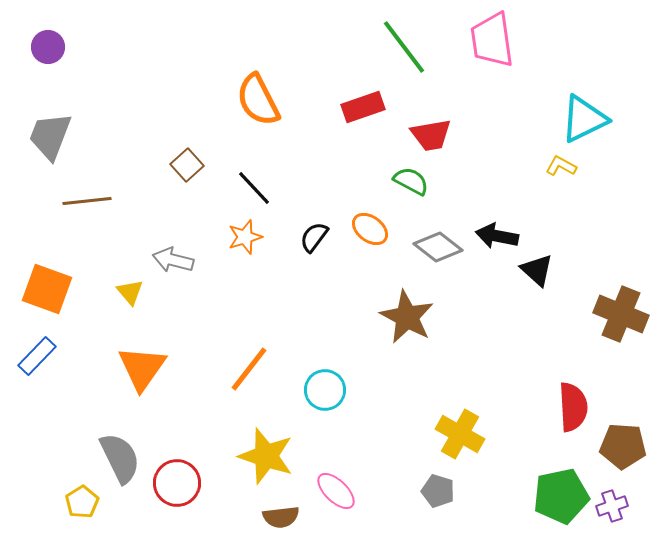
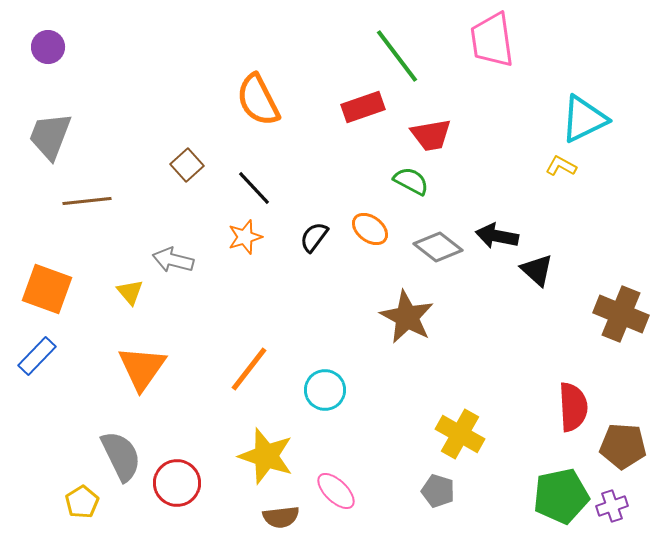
green line: moved 7 px left, 9 px down
gray semicircle: moved 1 px right, 2 px up
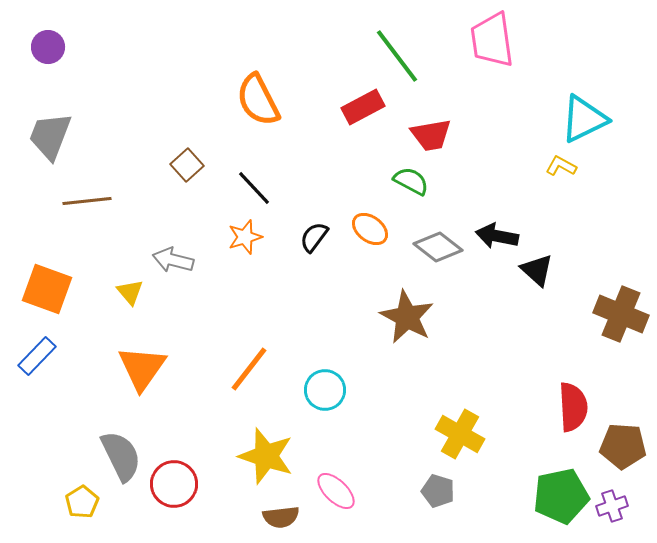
red rectangle: rotated 9 degrees counterclockwise
red circle: moved 3 px left, 1 px down
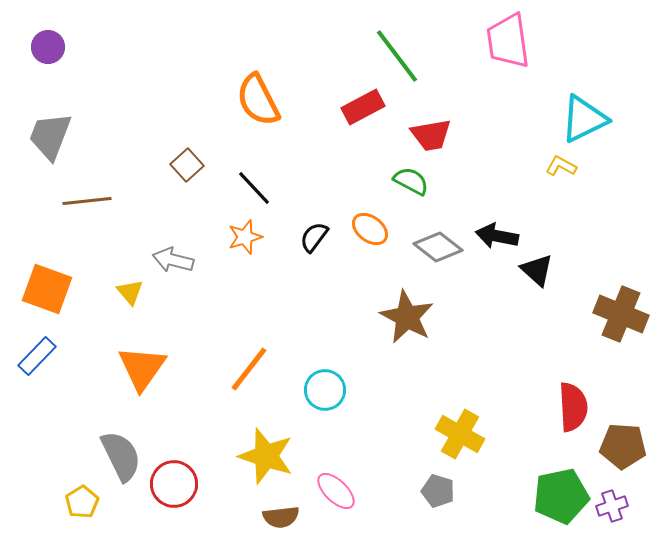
pink trapezoid: moved 16 px right, 1 px down
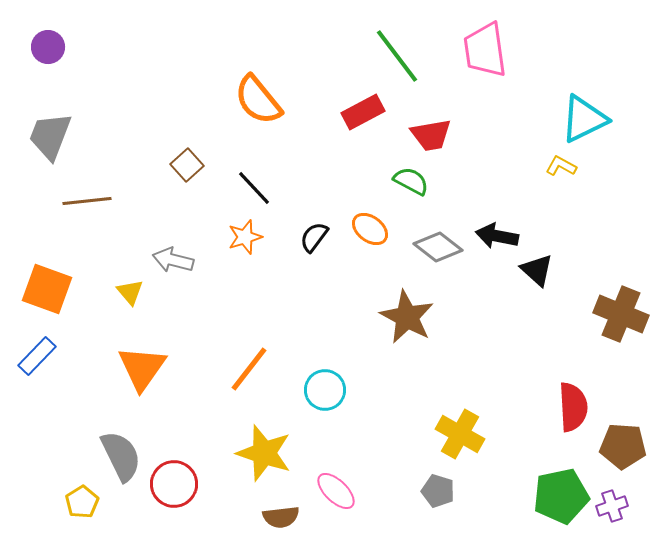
pink trapezoid: moved 23 px left, 9 px down
orange semicircle: rotated 12 degrees counterclockwise
red rectangle: moved 5 px down
yellow star: moved 2 px left, 3 px up
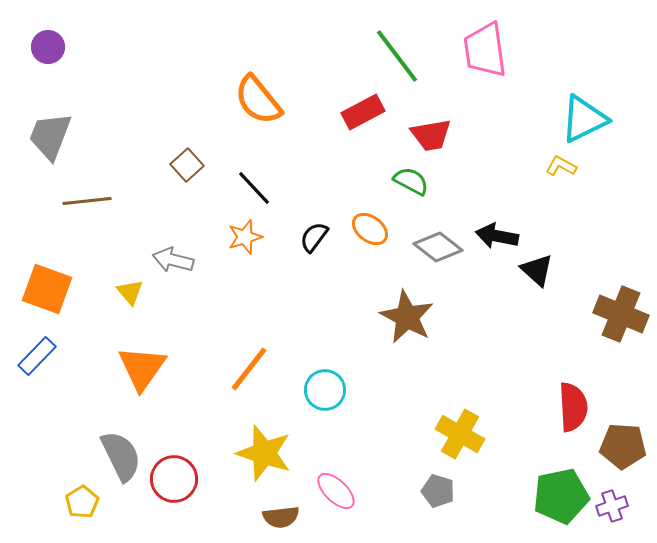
red circle: moved 5 px up
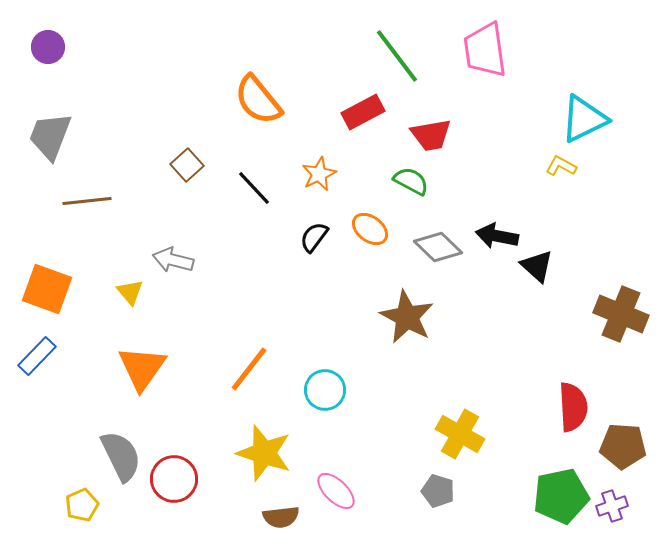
orange star: moved 74 px right, 63 px up; rotated 8 degrees counterclockwise
gray diamond: rotated 6 degrees clockwise
black triangle: moved 4 px up
yellow pentagon: moved 3 px down; rotated 8 degrees clockwise
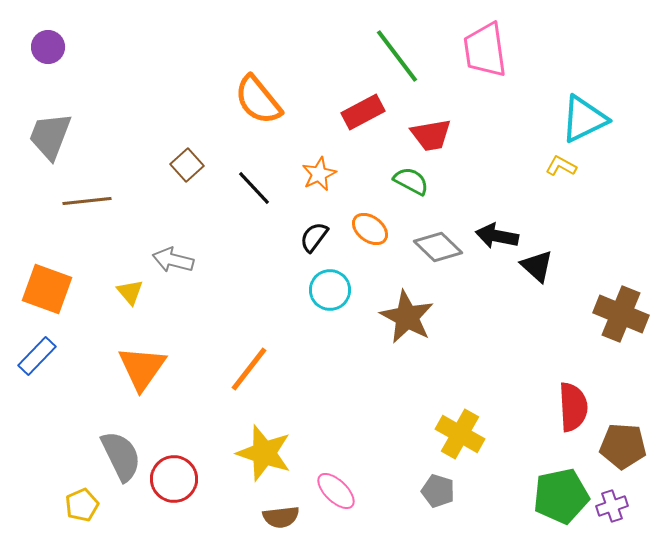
cyan circle: moved 5 px right, 100 px up
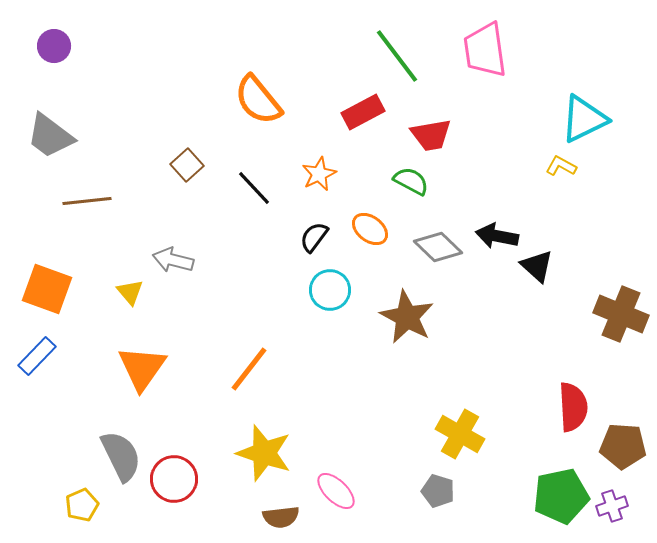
purple circle: moved 6 px right, 1 px up
gray trapezoid: rotated 74 degrees counterclockwise
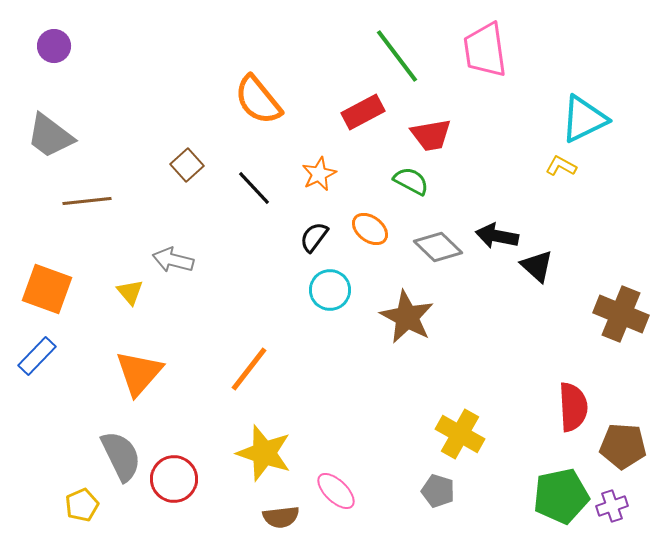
orange triangle: moved 3 px left, 5 px down; rotated 6 degrees clockwise
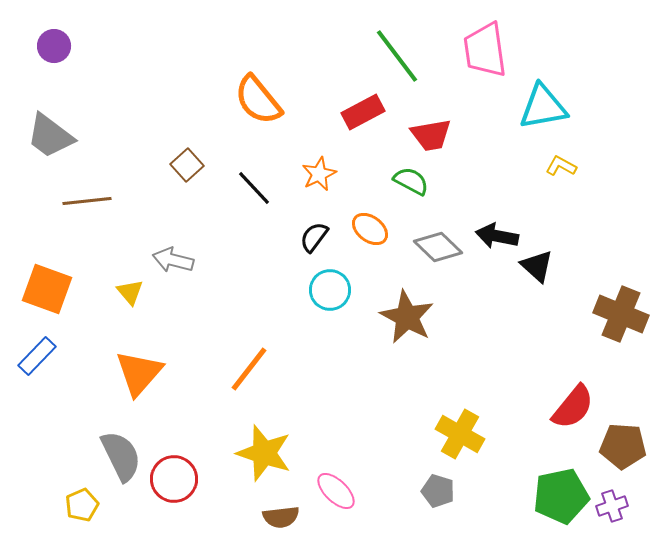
cyan triangle: moved 41 px left, 12 px up; rotated 16 degrees clockwise
red semicircle: rotated 42 degrees clockwise
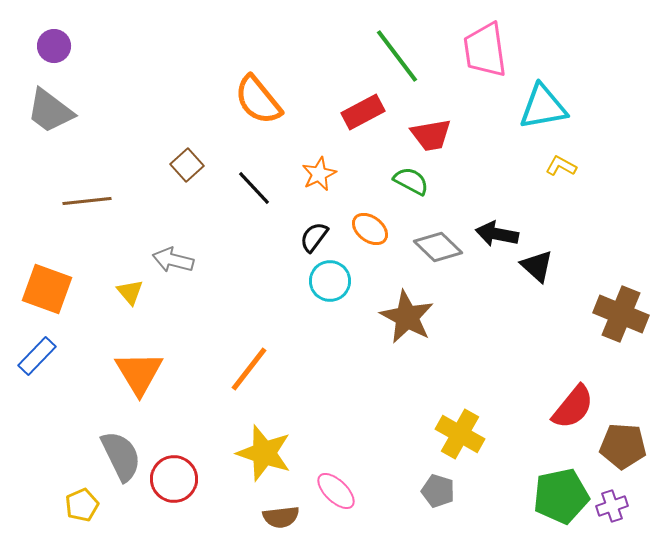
gray trapezoid: moved 25 px up
black arrow: moved 2 px up
cyan circle: moved 9 px up
orange triangle: rotated 12 degrees counterclockwise
